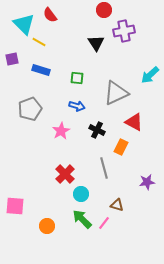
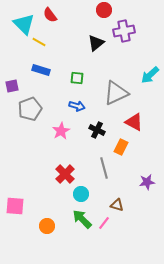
black triangle: rotated 24 degrees clockwise
purple square: moved 27 px down
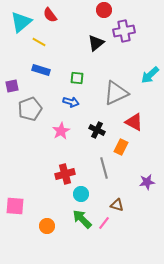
cyan triangle: moved 3 px left, 2 px up; rotated 35 degrees clockwise
blue arrow: moved 6 px left, 4 px up
red cross: rotated 30 degrees clockwise
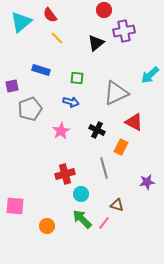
yellow line: moved 18 px right, 4 px up; rotated 16 degrees clockwise
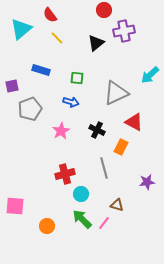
cyan triangle: moved 7 px down
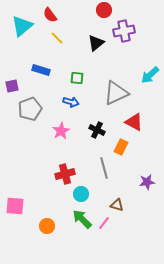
cyan triangle: moved 1 px right, 3 px up
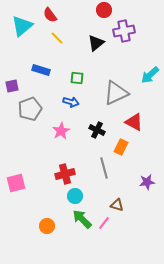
cyan circle: moved 6 px left, 2 px down
pink square: moved 1 px right, 23 px up; rotated 18 degrees counterclockwise
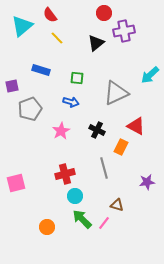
red circle: moved 3 px down
red triangle: moved 2 px right, 4 px down
orange circle: moved 1 px down
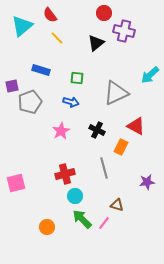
purple cross: rotated 25 degrees clockwise
gray pentagon: moved 7 px up
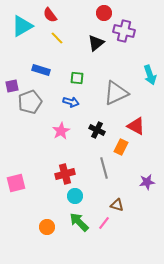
cyan triangle: rotated 10 degrees clockwise
cyan arrow: rotated 66 degrees counterclockwise
green arrow: moved 3 px left, 3 px down
